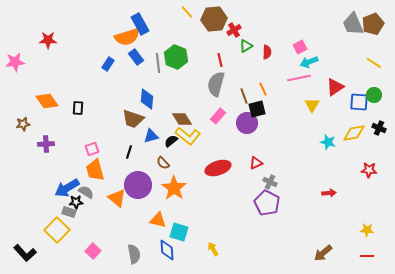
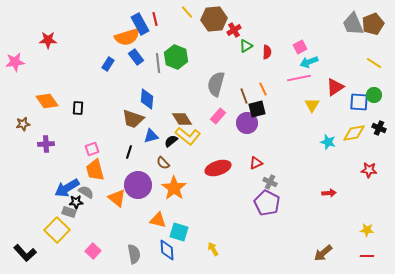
red line at (220, 60): moved 65 px left, 41 px up
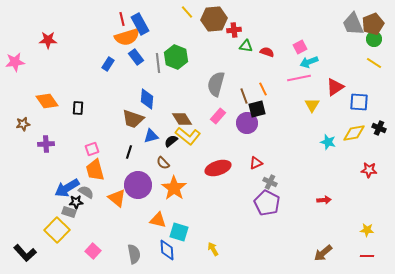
red line at (155, 19): moved 33 px left
red cross at (234, 30): rotated 24 degrees clockwise
green triangle at (246, 46): rotated 40 degrees clockwise
red semicircle at (267, 52): rotated 72 degrees counterclockwise
green circle at (374, 95): moved 56 px up
red arrow at (329, 193): moved 5 px left, 7 px down
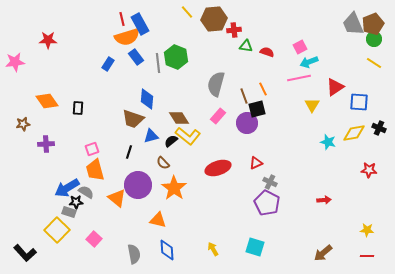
brown diamond at (182, 119): moved 3 px left, 1 px up
cyan square at (179, 232): moved 76 px right, 15 px down
pink square at (93, 251): moved 1 px right, 12 px up
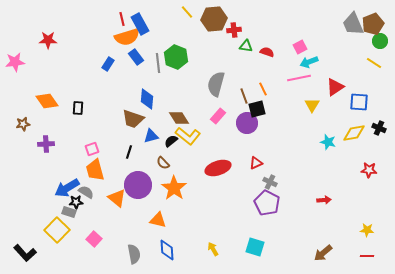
green circle at (374, 39): moved 6 px right, 2 px down
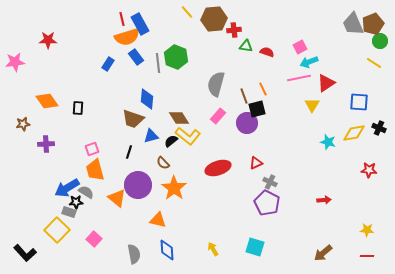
red triangle at (335, 87): moved 9 px left, 4 px up
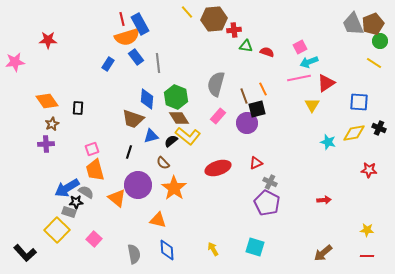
green hexagon at (176, 57): moved 40 px down
brown star at (23, 124): moved 29 px right; rotated 16 degrees counterclockwise
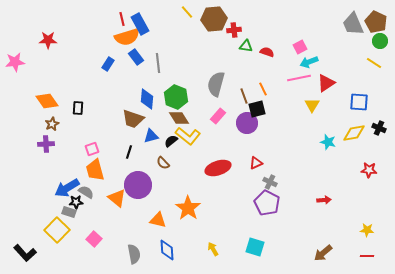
brown pentagon at (373, 24): moved 3 px right, 2 px up; rotated 25 degrees counterclockwise
orange star at (174, 188): moved 14 px right, 20 px down
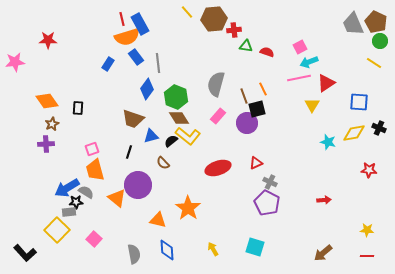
blue diamond at (147, 99): moved 10 px up; rotated 30 degrees clockwise
gray rectangle at (69, 212): rotated 24 degrees counterclockwise
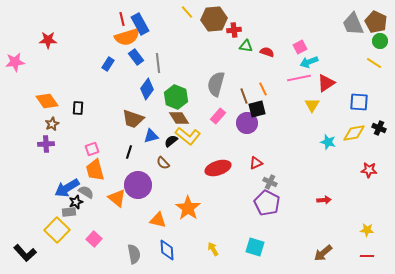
black star at (76, 202): rotated 16 degrees counterclockwise
